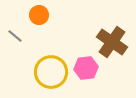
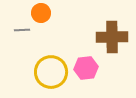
orange circle: moved 2 px right, 2 px up
gray line: moved 7 px right, 6 px up; rotated 42 degrees counterclockwise
brown cross: moved 5 px up; rotated 36 degrees counterclockwise
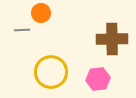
brown cross: moved 2 px down
pink hexagon: moved 12 px right, 11 px down
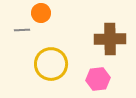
brown cross: moved 2 px left
yellow circle: moved 8 px up
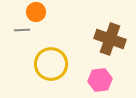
orange circle: moved 5 px left, 1 px up
brown cross: rotated 20 degrees clockwise
pink hexagon: moved 2 px right, 1 px down
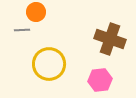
yellow circle: moved 2 px left
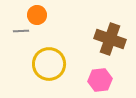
orange circle: moved 1 px right, 3 px down
gray line: moved 1 px left, 1 px down
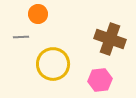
orange circle: moved 1 px right, 1 px up
gray line: moved 6 px down
yellow circle: moved 4 px right
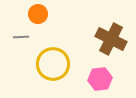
brown cross: moved 1 px right; rotated 8 degrees clockwise
pink hexagon: moved 1 px up
